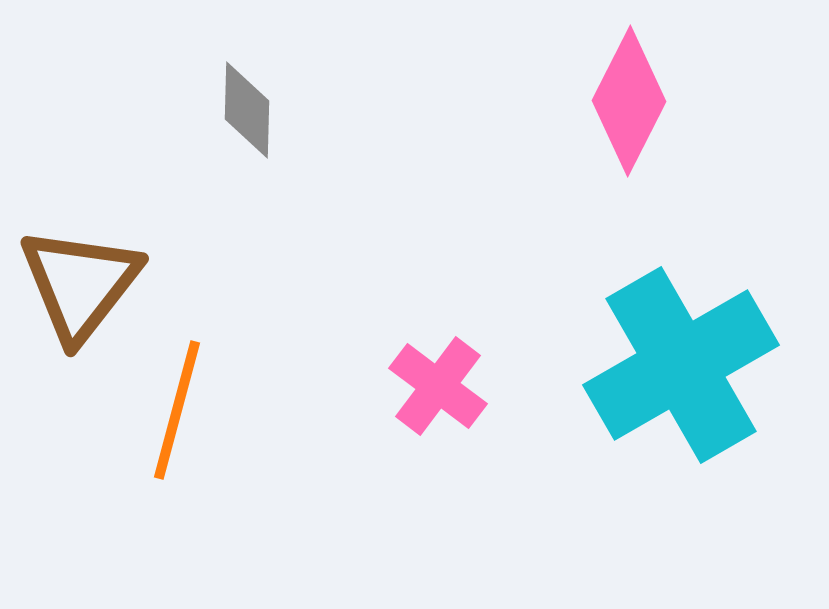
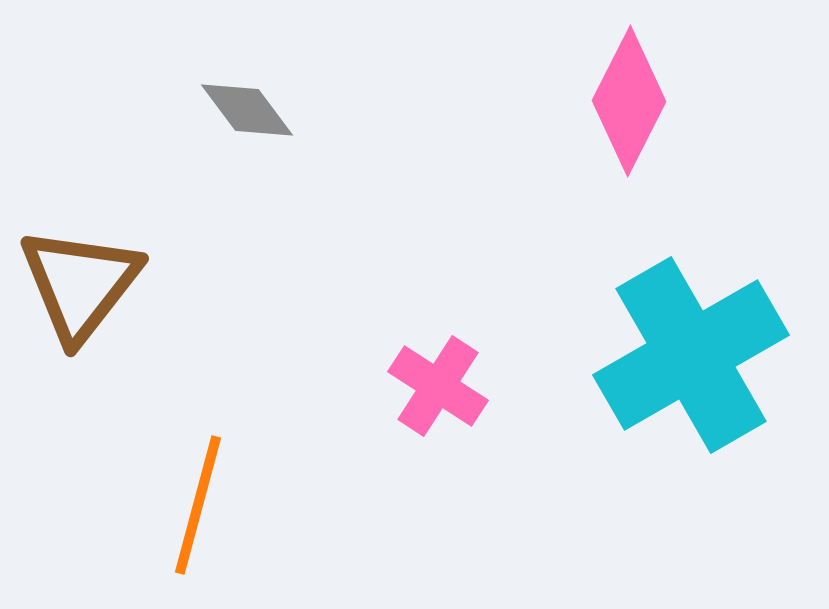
gray diamond: rotated 38 degrees counterclockwise
cyan cross: moved 10 px right, 10 px up
pink cross: rotated 4 degrees counterclockwise
orange line: moved 21 px right, 95 px down
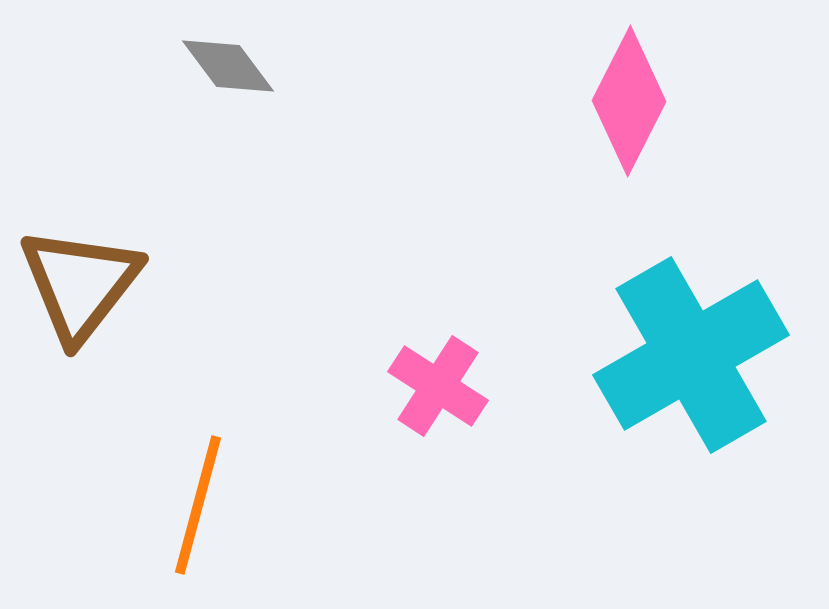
gray diamond: moved 19 px left, 44 px up
